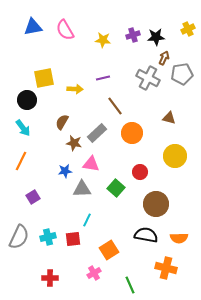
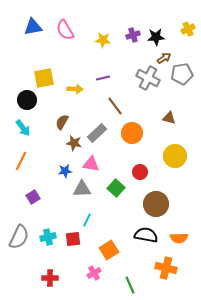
brown arrow: rotated 32 degrees clockwise
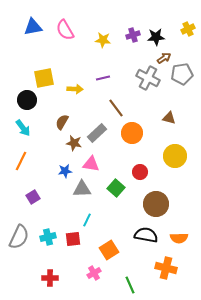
brown line: moved 1 px right, 2 px down
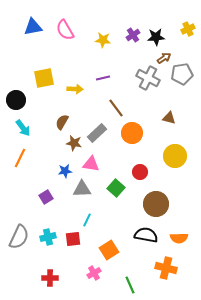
purple cross: rotated 16 degrees counterclockwise
black circle: moved 11 px left
orange line: moved 1 px left, 3 px up
purple square: moved 13 px right
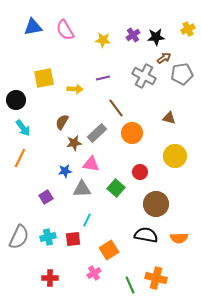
gray cross: moved 4 px left, 2 px up
brown star: rotated 21 degrees counterclockwise
orange cross: moved 10 px left, 10 px down
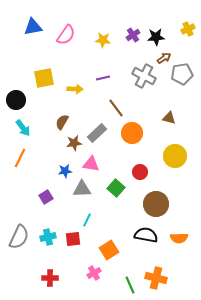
pink semicircle: moved 1 px right, 5 px down; rotated 115 degrees counterclockwise
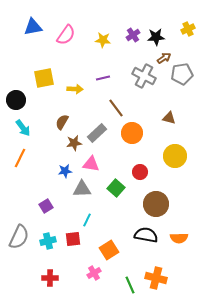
purple square: moved 9 px down
cyan cross: moved 4 px down
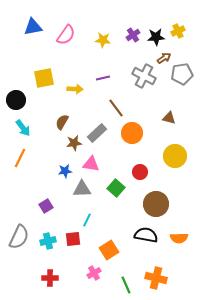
yellow cross: moved 10 px left, 2 px down
green line: moved 4 px left
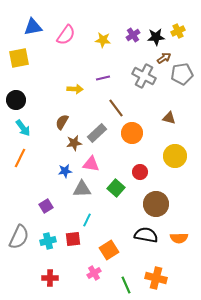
yellow square: moved 25 px left, 20 px up
